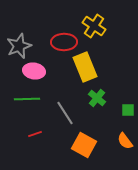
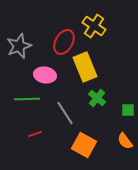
red ellipse: rotated 60 degrees counterclockwise
pink ellipse: moved 11 px right, 4 px down
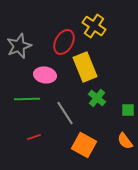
red line: moved 1 px left, 3 px down
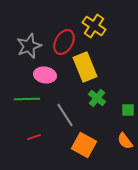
gray star: moved 10 px right
gray line: moved 2 px down
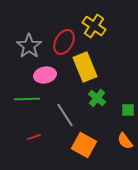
gray star: rotated 15 degrees counterclockwise
pink ellipse: rotated 20 degrees counterclockwise
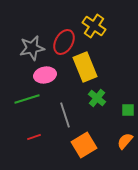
gray star: moved 3 px right, 2 px down; rotated 25 degrees clockwise
green line: rotated 15 degrees counterclockwise
gray line: rotated 15 degrees clockwise
orange semicircle: rotated 78 degrees clockwise
orange square: rotated 30 degrees clockwise
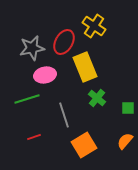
green square: moved 2 px up
gray line: moved 1 px left
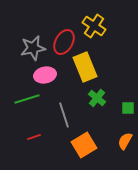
gray star: moved 1 px right
orange semicircle: rotated 12 degrees counterclockwise
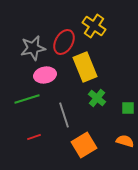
orange semicircle: rotated 78 degrees clockwise
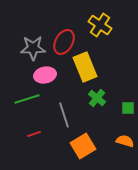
yellow cross: moved 6 px right, 1 px up
gray star: rotated 10 degrees clockwise
red line: moved 3 px up
orange square: moved 1 px left, 1 px down
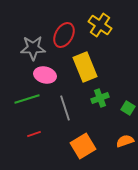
red ellipse: moved 7 px up
pink ellipse: rotated 25 degrees clockwise
green cross: moved 3 px right; rotated 30 degrees clockwise
green square: rotated 32 degrees clockwise
gray line: moved 1 px right, 7 px up
orange semicircle: rotated 36 degrees counterclockwise
